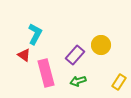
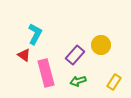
yellow rectangle: moved 5 px left
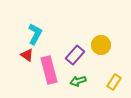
red triangle: moved 3 px right
pink rectangle: moved 3 px right, 3 px up
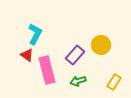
pink rectangle: moved 2 px left
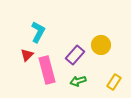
cyan L-shape: moved 3 px right, 2 px up
red triangle: rotated 40 degrees clockwise
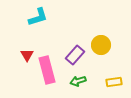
cyan L-shape: moved 15 px up; rotated 45 degrees clockwise
red triangle: rotated 16 degrees counterclockwise
yellow rectangle: rotated 49 degrees clockwise
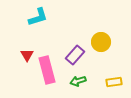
yellow circle: moved 3 px up
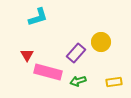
purple rectangle: moved 1 px right, 2 px up
pink rectangle: moved 1 px right, 2 px down; rotated 60 degrees counterclockwise
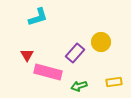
purple rectangle: moved 1 px left
green arrow: moved 1 px right, 5 px down
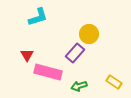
yellow circle: moved 12 px left, 8 px up
yellow rectangle: rotated 42 degrees clockwise
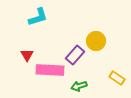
yellow circle: moved 7 px right, 7 px down
purple rectangle: moved 2 px down
pink rectangle: moved 2 px right, 2 px up; rotated 12 degrees counterclockwise
yellow rectangle: moved 3 px right, 4 px up
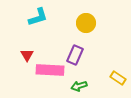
yellow circle: moved 10 px left, 18 px up
purple rectangle: rotated 18 degrees counterclockwise
yellow rectangle: moved 1 px right
